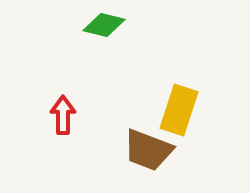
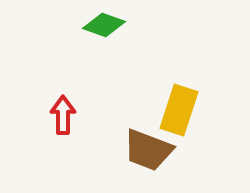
green diamond: rotated 6 degrees clockwise
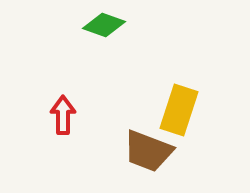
brown trapezoid: moved 1 px down
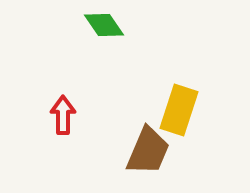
green diamond: rotated 36 degrees clockwise
brown trapezoid: rotated 88 degrees counterclockwise
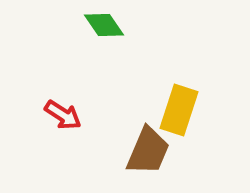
red arrow: rotated 123 degrees clockwise
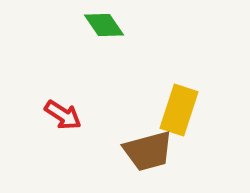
brown trapezoid: rotated 52 degrees clockwise
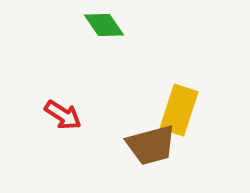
brown trapezoid: moved 3 px right, 6 px up
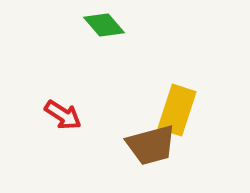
green diamond: rotated 6 degrees counterclockwise
yellow rectangle: moved 2 px left
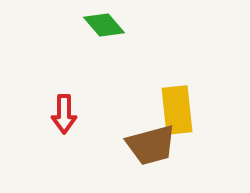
yellow rectangle: rotated 24 degrees counterclockwise
red arrow: moved 1 px right, 1 px up; rotated 57 degrees clockwise
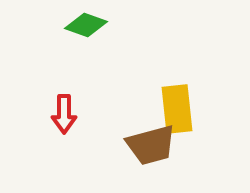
green diamond: moved 18 px left; rotated 30 degrees counterclockwise
yellow rectangle: moved 1 px up
